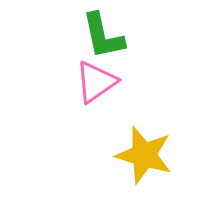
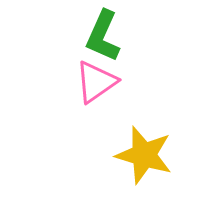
green L-shape: rotated 36 degrees clockwise
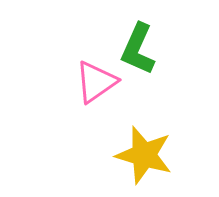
green L-shape: moved 35 px right, 13 px down
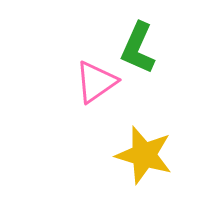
green L-shape: moved 1 px up
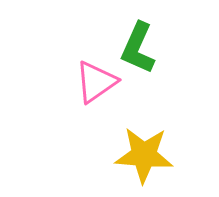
yellow star: rotated 12 degrees counterclockwise
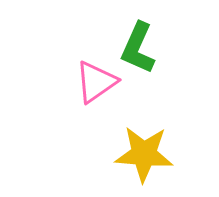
yellow star: moved 1 px up
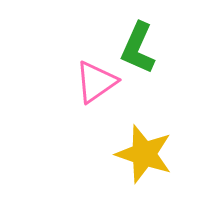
yellow star: rotated 14 degrees clockwise
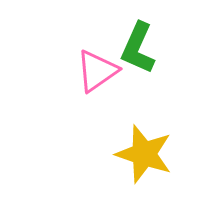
pink triangle: moved 1 px right, 11 px up
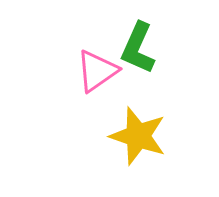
yellow star: moved 6 px left, 18 px up
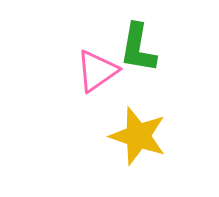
green L-shape: rotated 14 degrees counterclockwise
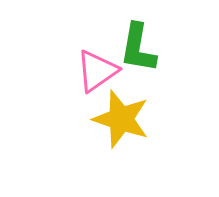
yellow star: moved 17 px left, 17 px up
